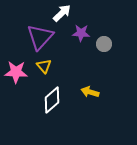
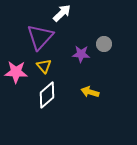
purple star: moved 21 px down
white diamond: moved 5 px left, 5 px up
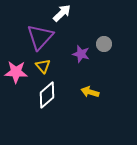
purple star: rotated 12 degrees clockwise
yellow triangle: moved 1 px left
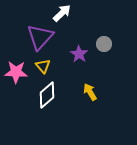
purple star: moved 2 px left; rotated 18 degrees clockwise
yellow arrow: rotated 42 degrees clockwise
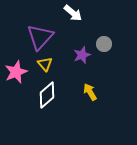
white arrow: moved 11 px right; rotated 84 degrees clockwise
purple star: moved 3 px right, 1 px down; rotated 18 degrees clockwise
yellow triangle: moved 2 px right, 2 px up
pink star: rotated 25 degrees counterclockwise
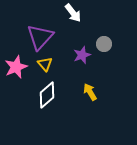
white arrow: rotated 12 degrees clockwise
pink star: moved 5 px up
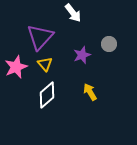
gray circle: moved 5 px right
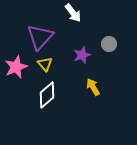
yellow arrow: moved 3 px right, 5 px up
